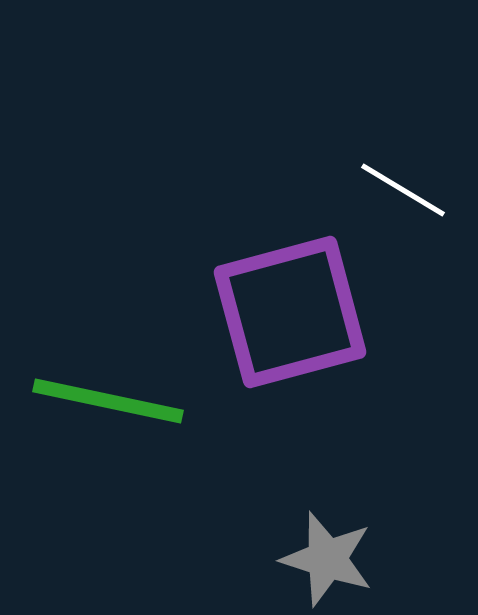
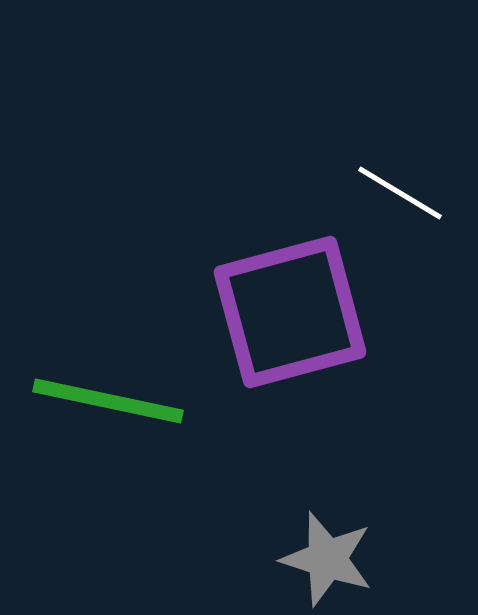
white line: moved 3 px left, 3 px down
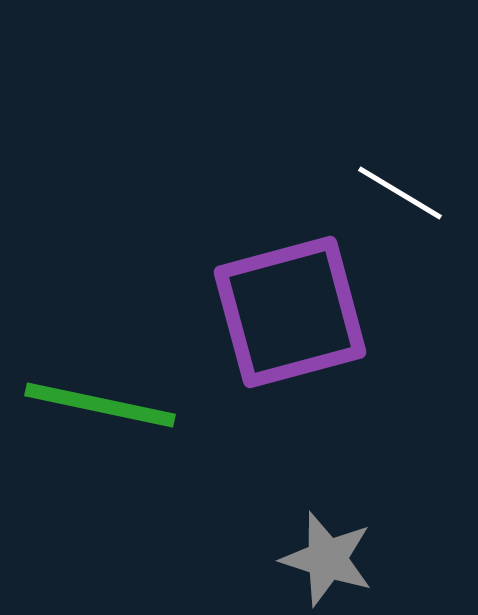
green line: moved 8 px left, 4 px down
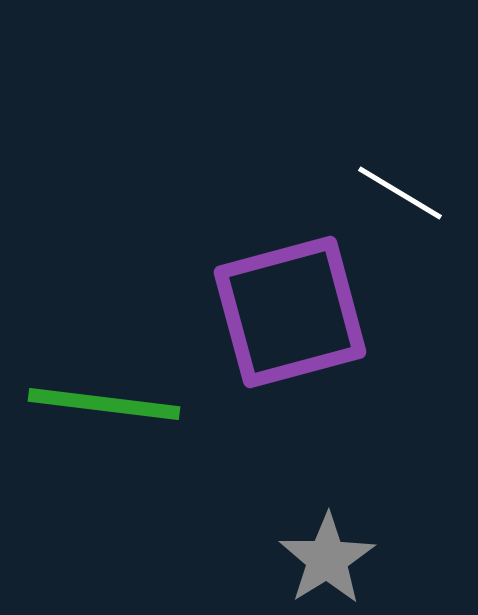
green line: moved 4 px right, 1 px up; rotated 5 degrees counterclockwise
gray star: rotated 22 degrees clockwise
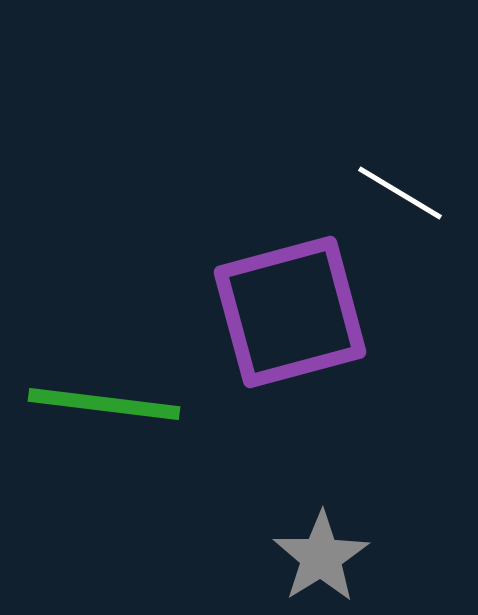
gray star: moved 6 px left, 2 px up
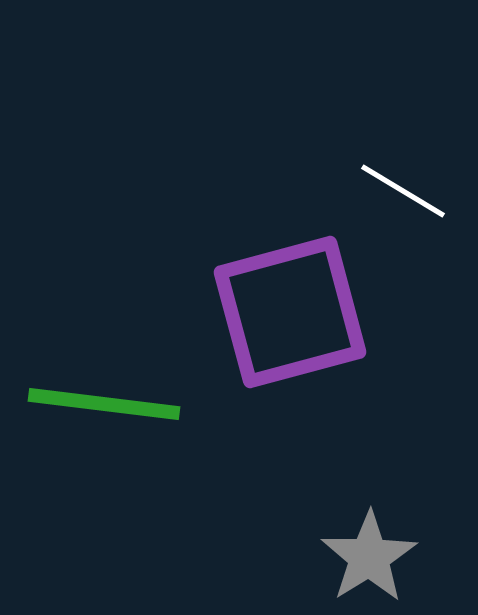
white line: moved 3 px right, 2 px up
gray star: moved 48 px right
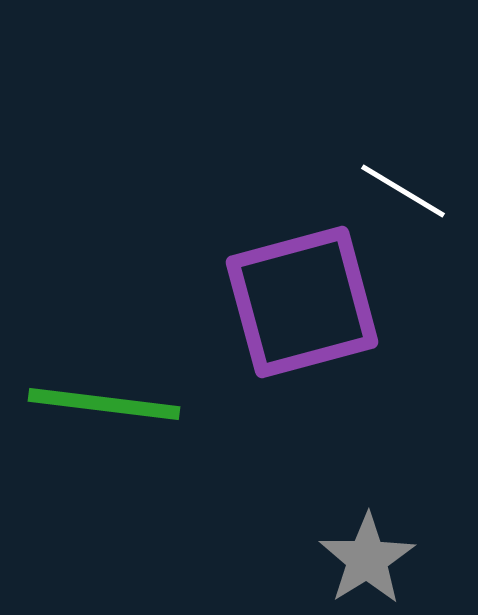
purple square: moved 12 px right, 10 px up
gray star: moved 2 px left, 2 px down
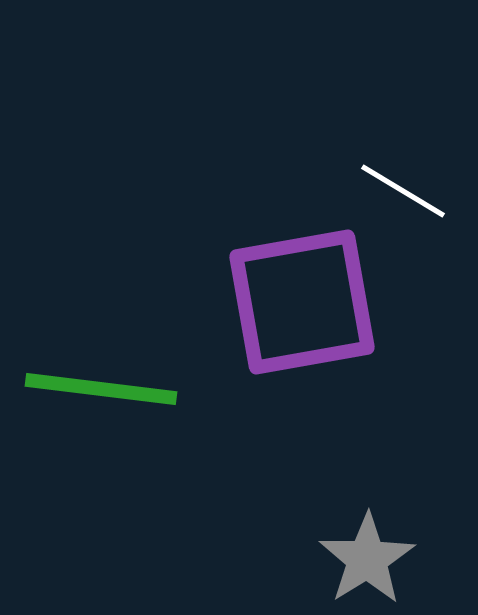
purple square: rotated 5 degrees clockwise
green line: moved 3 px left, 15 px up
